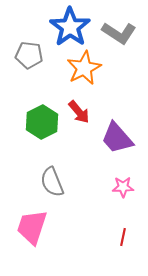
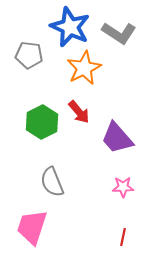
blue star: rotated 12 degrees counterclockwise
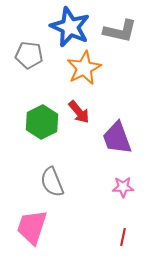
gray L-shape: moved 1 px right, 2 px up; rotated 20 degrees counterclockwise
purple trapezoid: rotated 21 degrees clockwise
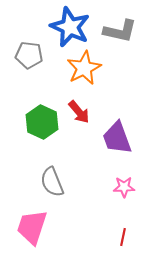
green hexagon: rotated 8 degrees counterclockwise
pink star: moved 1 px right
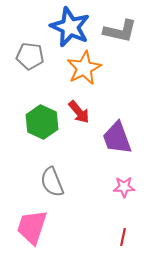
gray pentagon: moved 1 px right, 1 px down
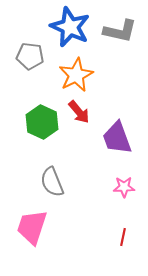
orange star: moved 8 px left, 7 px down
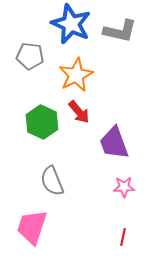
blue star: moved 1 px right, 3 px up
purple trapezoid: moved 3 px left, 5 px down
gray semicircle: moved 1 px up
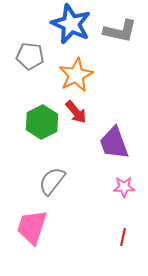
red arrow: moved 3 px left
green hexagon: rotated 8 degrees clockwise
gray semicircle: rotated 60 degrees clockwise
